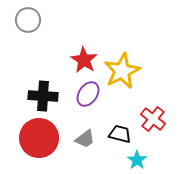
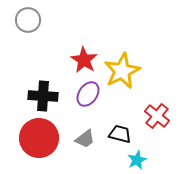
red cross: moved 4 px right, 3 px up
cyan star: rotated 12 degrees clockwise
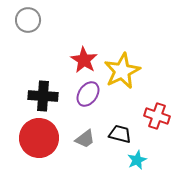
red cross: rotated 20 degrees counterclockwise
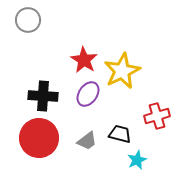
red cross: rotated 35 degrees counterclockwise
gray trapezoid: moved 2 px right, 2 px down
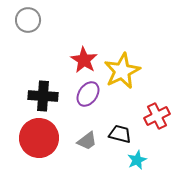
red cross: rotated 10 degrees counterclockwise
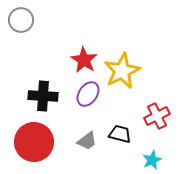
gray circle: moved 7 px left
red circle: moved 5 px left, 4 px down
cyan star: moved 15 px right
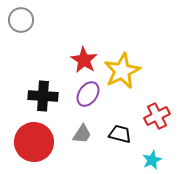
gray trapezoid: moved 5 px left, 7 px up; rotated 20 degrees counterclockwise
